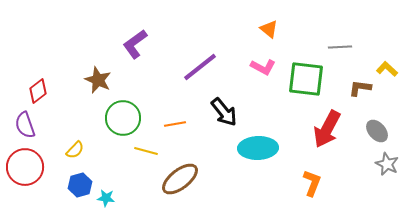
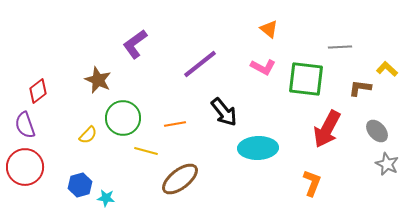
purple line: moved 3 px up
yellow semicircle: moved 13 px right, 15 px up
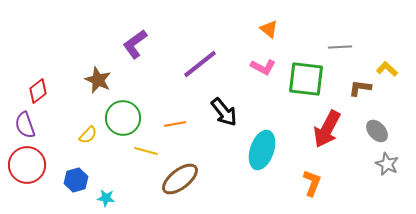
cyan ellipse: moved 4 px right, 2 px down; rotated 69 degrees counterclockwise
red circle: moved 2 px right, 2 px up
blue hexagon: moved 4 px left, 5 px up
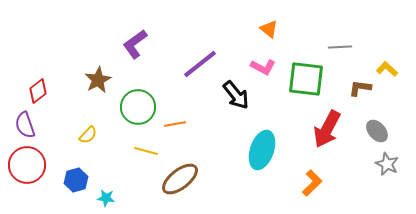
brown star: rotated 20 degrees clockwise
black arrow: moved 12 px right, 17 px up
green circle: moved 15 px right, 11 px up
orange L-shape: rotated 24 degrees clockwise
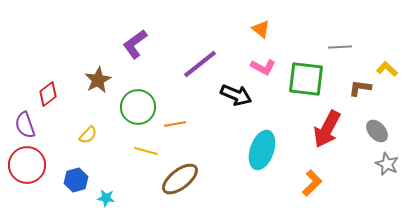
orange triangle: moved 8 px left
red diamond: moved 10 px right, 3 px down
black arrow: rotated 28 degrees counterclockwise
